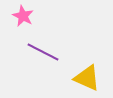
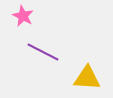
yellow triangle: rotated 20 degrees counterclockwise
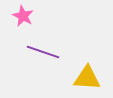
purple line: rotated 8 degrees counterclockwise
